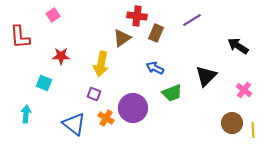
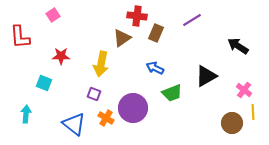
black triangle: rotated 15 degrees clockwise
yellow line: moved 18 px up
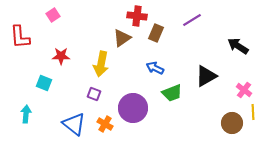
orange cross: moved 1 px left, 6 px down
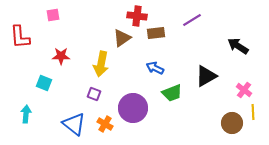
pink square: rotated 24 degrees clockwise
brown rectangle: rotated 60 degrees clockwise
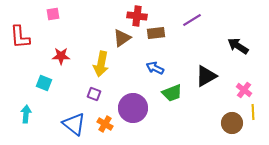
pink square: moved 1 px up
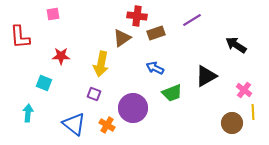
brown rectangle: rotated 12 degrees counterclockwise
black arrow: moved 2 px left, 1 px up
cyan arrow: moved 2 px right, 1 px up
orange cross: moved 2 px right, 1 px down
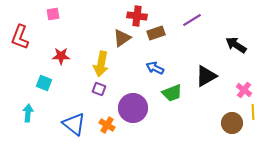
red L-shape: rotated 25 degrees clockwise
purple square: moved 5 px right, 5 px up
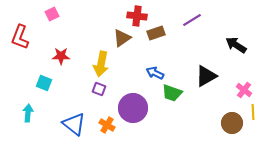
pink square: moved 1 px left; rotated 16 degrees counterclockwise
blue arrow: moved 5 px down
green trapezoid: rotated 40 degrees clockwise
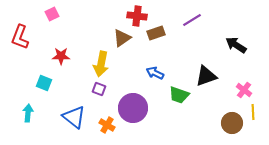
black triangle: rotated 10 degrees clockwise
green trapezoid: moved 7 px right, 2 px down
blue triangle: moved 7 px up
